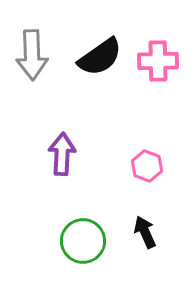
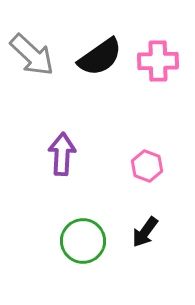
gray arrow: rotated 45 degrees counterclockwise
black arrow: rotated 120 degrees counterclockwise
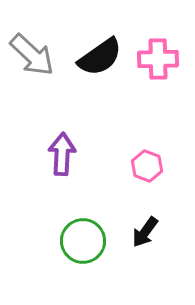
pink cross: moved 2 px up
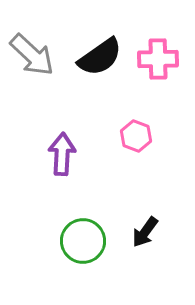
pink hexagon: moved 11 px left, 30 px up
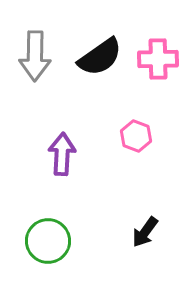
gray arrow: moved 3 px right, 1 px down; rotated 48 degrees clockwise
green circle: moved 35 px left
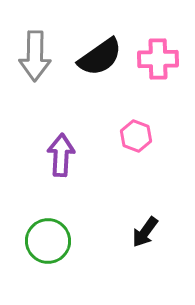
purple arrow: moved 1 px left, 1 px down
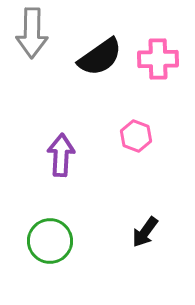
gray arrow: moved 3 px left, 23 px up
green circle: moved 2 px right
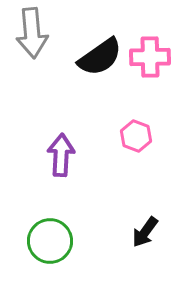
gray arrow: rotated 6 degrees counterclockwise
pink cross: moved 8 px left, 2 px up
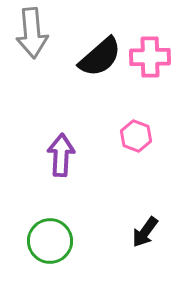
black semicircle: rotated 6 degrees counterclockwise
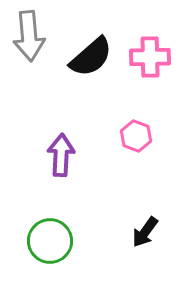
gray arrow: moved 3 px left, 3 px down
black semicircle: moved 9 px left
